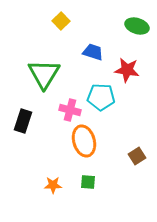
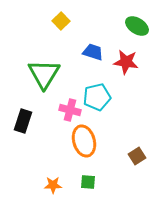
green ellipse: rotated 15 degrees clockwise
red star: moved 1 px left, 8 px up
cyan pentagon: moved 4 px left; rotated 16 degrees counterclockwise
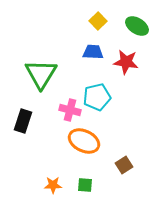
yellow square: moved 37 px right
blue trapezoid: rotated 15 degrees counterclockwise
green triangle: moved 3 px left
orange ellipse: rotated 48 degrees counterclockwise
brown square: moved 13 px left, 9 px down
green square: moved 3 px left, 3 px down
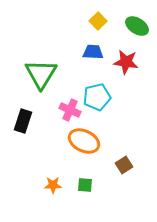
pink cross: rotated 10 degrees clockwise
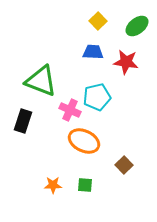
green ellipse: rotated 70 degrees counterclockwise
green triangle: moved 7 px down; rotated 40 degrees counterclockwise
brown square: rotated 12 degrees counterclockwise
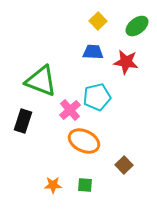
pink cross: rotated 25 degrees clockwise
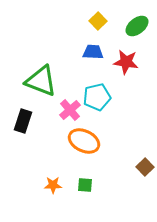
brown square: moved 21 px right, 2 px down
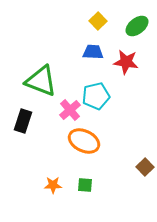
cyan pentagon: moved 1 px left, 1 px up
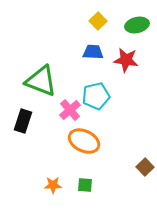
green ellipse: moved 1 px up; rotated 25 degrees clockwise
red star: moved 2 px up
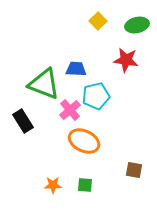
blue trapezoid: moved 17 px left, 17 px down
green triangle: moved 3 px right, 3 px down
black rectangle: rotated 50 degrees counterclockwise
brown square: moved 11 px left, 3 px down; rotated 36 degrees counterclockwise
